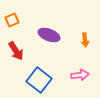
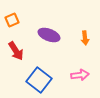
orange arrow: moved 2 px up
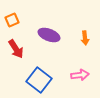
red arrow: moved 2 px up
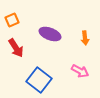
purple ellipse: moved 1 px right, 1 px up
red arrow: moved 1 px up
pink arrow: moved 4 px up; rotated 36 degrees clockwise
